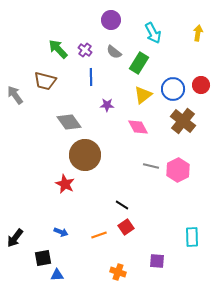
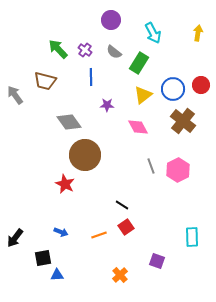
gray line: rotated 56 degrees clockwise
purple square: rotated 14 degrees clockwise
orange cross: moved 2 px right, 3 px down; rotated 28 degrees clockwise
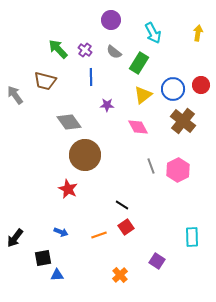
red star: moved 3 px right, 5 px down
purple square: rotated 14 degrees clockwise
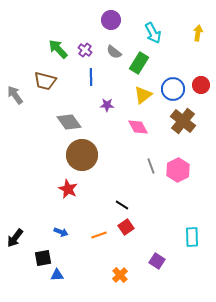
brown circle: moved 3 px left
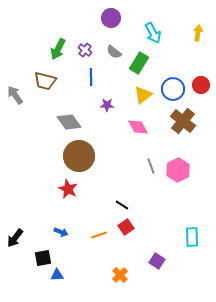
purple circle: moved 2 px up
green arrow: rotated 110 degrees counterclockwise
brown circle: moved 3 px left, 1 px down
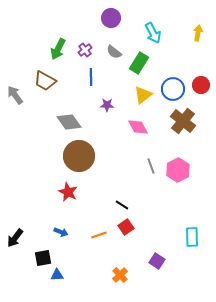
purple cross: rotated 16 degrees clockwise
brown trapezoid: rotated 15 degrees clockwise
red star: moved 3 px down
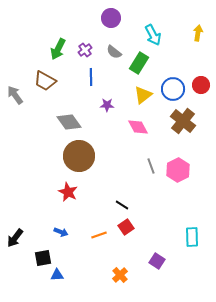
cyan arrow: moved 2 px down
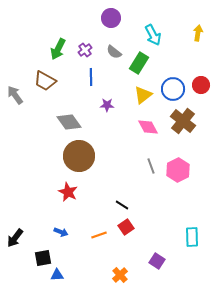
pink diamond: moved 10 px right
